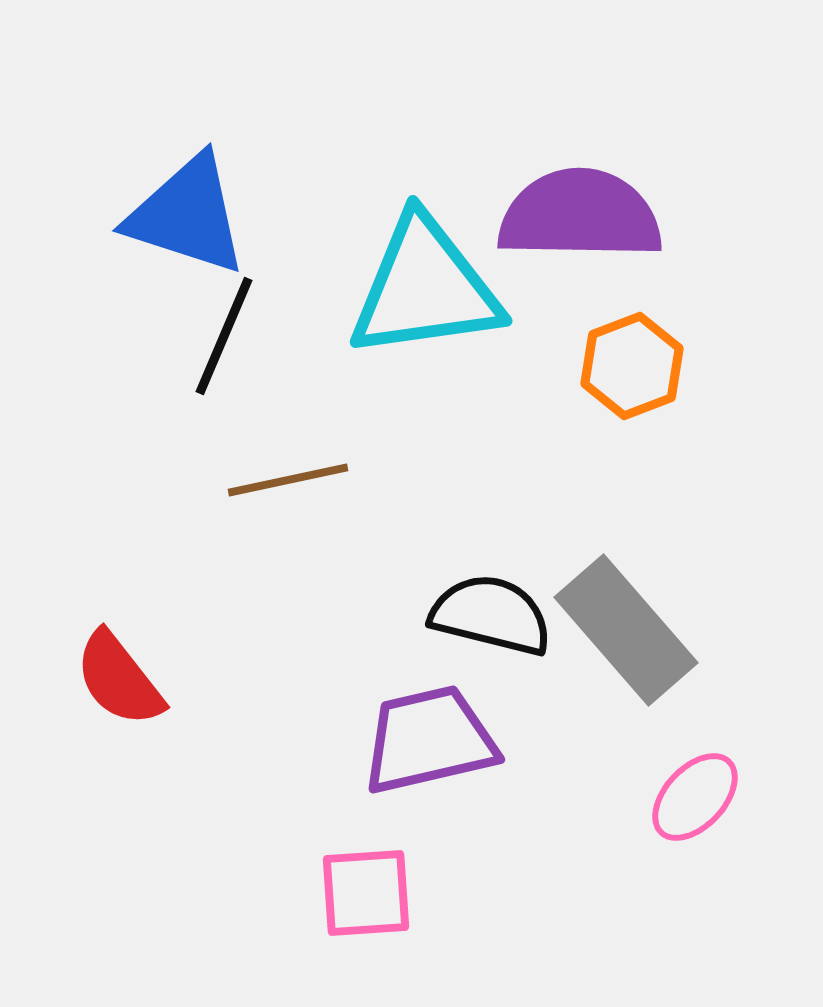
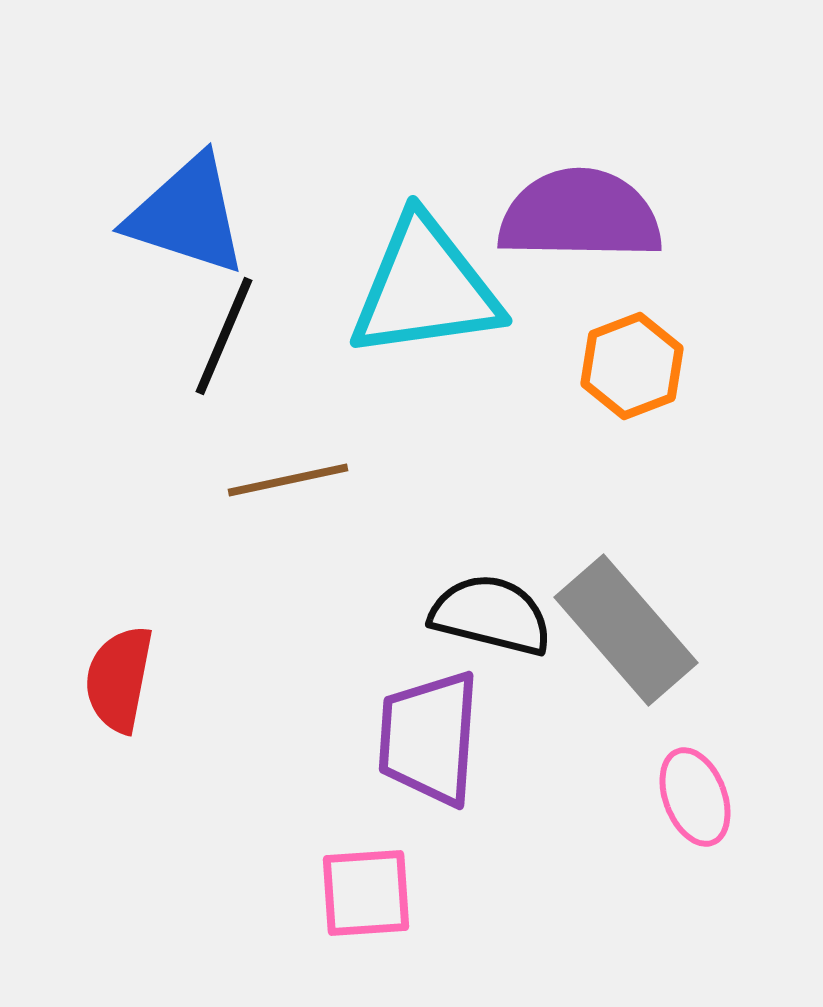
red semicircle: rotated 49 degrees clockwise
purple trapezoid: moved 2 px up; rotated 73 degrees counterclockwise
pink ellipse: rotated 64 degrees counterclockwise
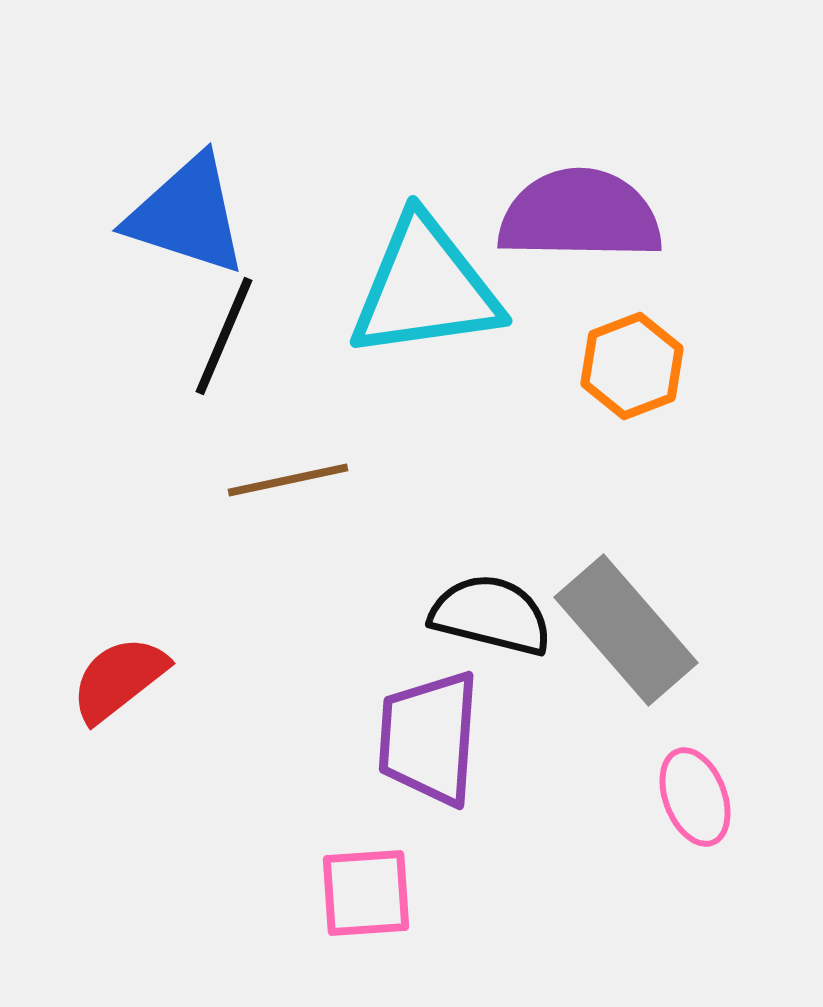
red semicircle: rotated 41 degrees clockwise
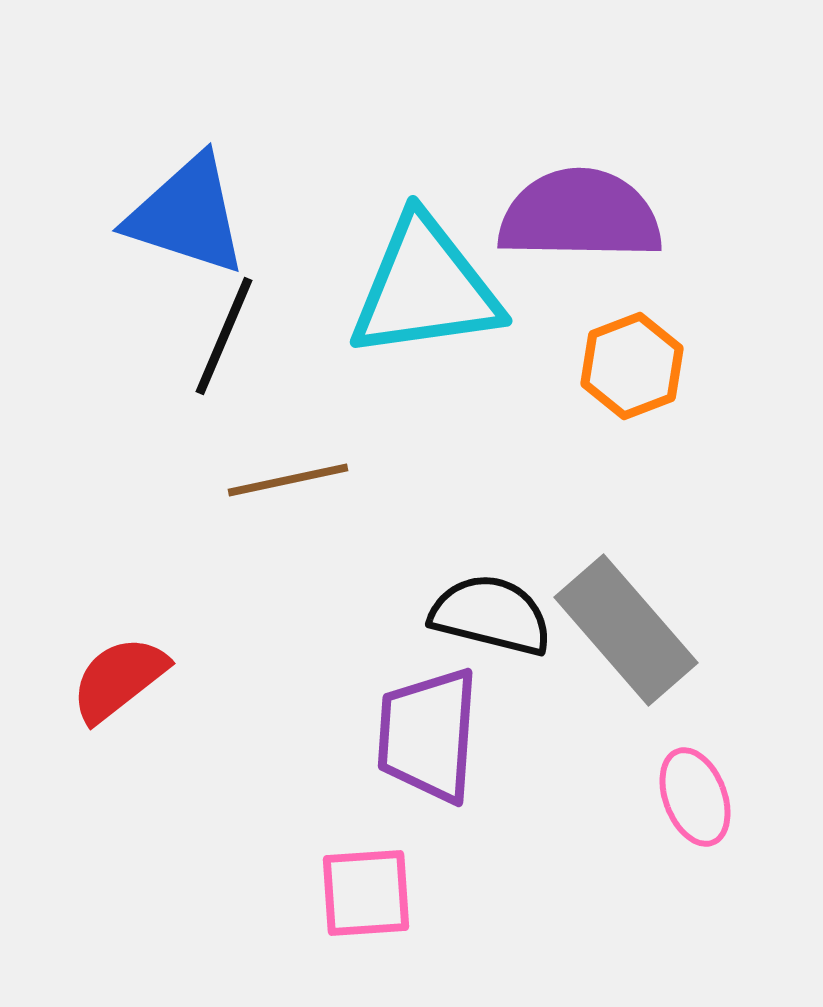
purple trapezoid: moved 1 px left, 3 px up
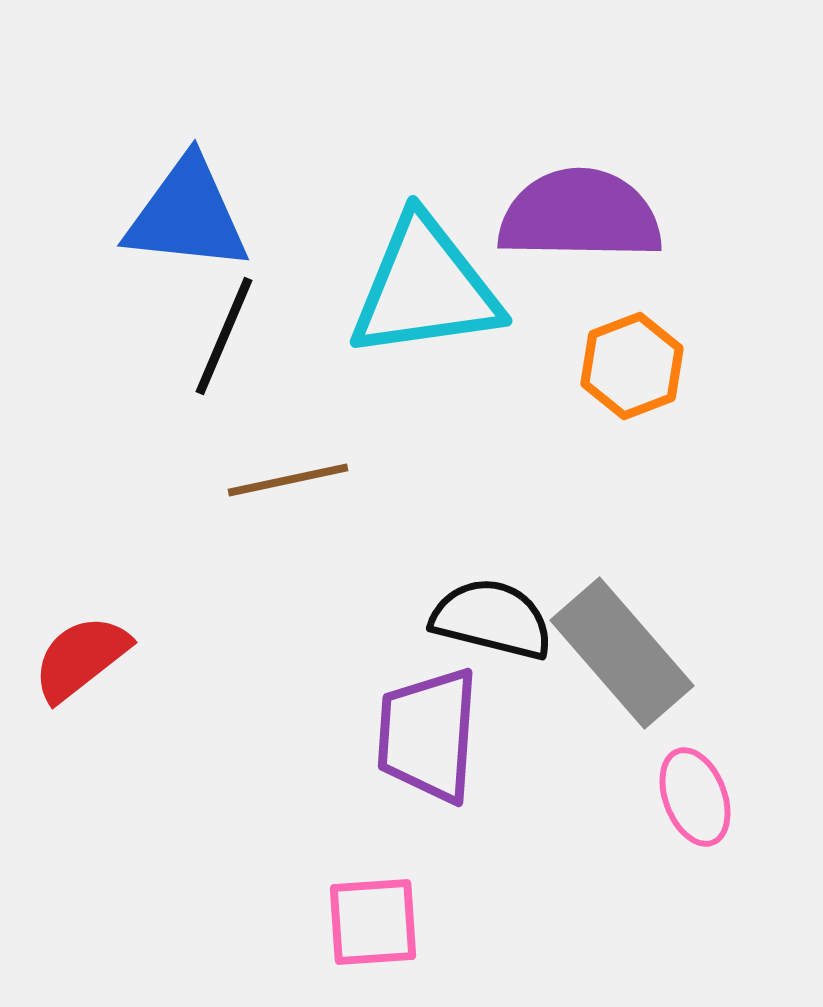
blue triangle: rotated 12 degrees counterclockwise
black semicircle: moved 1 px right, 4 px down
gray rectangle: moved 4 px left, 23 px down
red semicircle: moved 38 px left, 21 px up
pink square: moved 7 px right, 29 px down
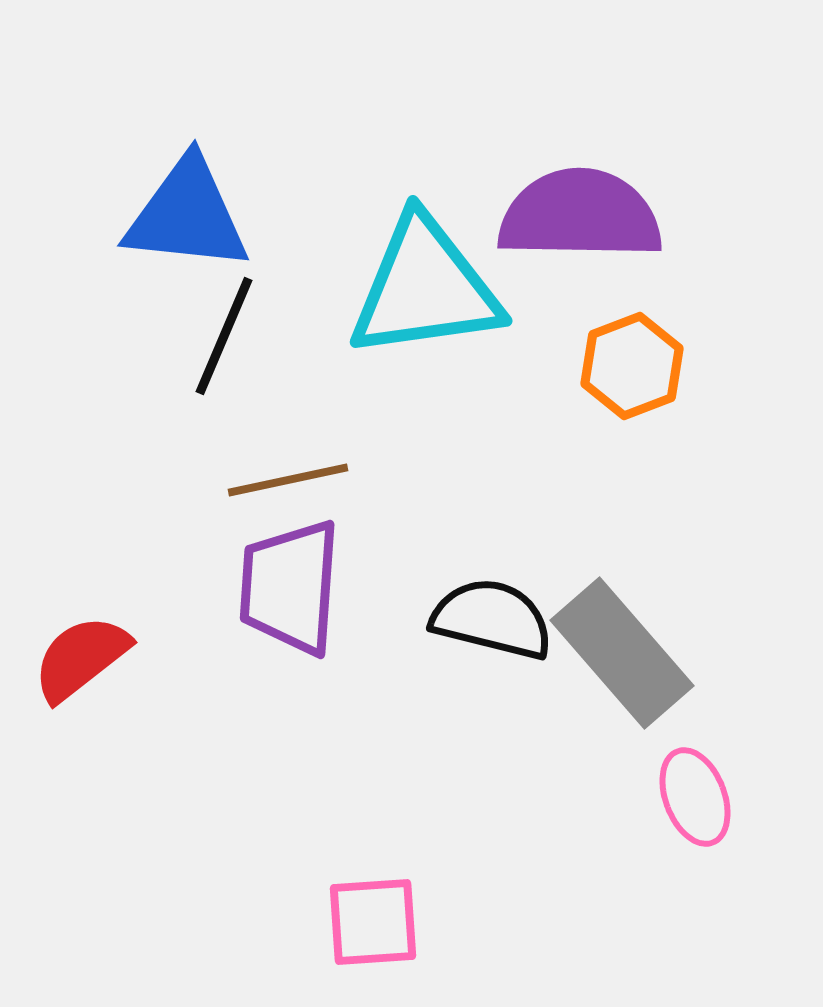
purple trapezoid: moved 138 px left, 148 px up
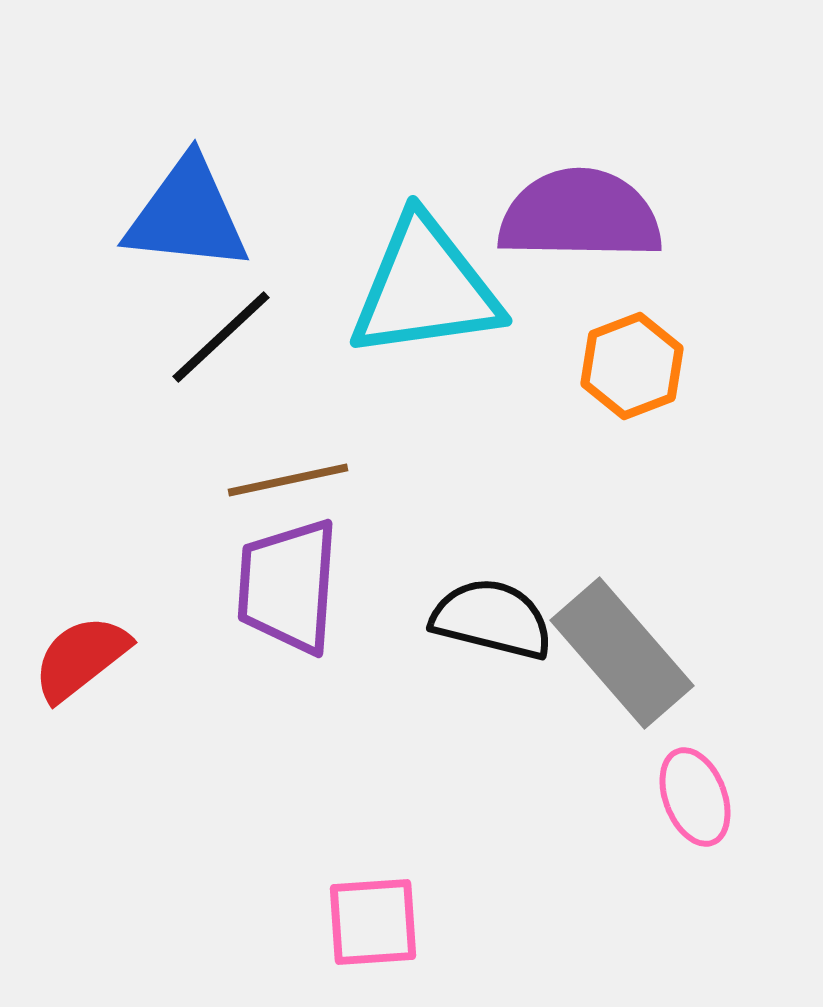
black line: moved 3 px left, 1 px down; rotated 24 degrees clockwise
purple trapezoid: moved 2 px left, 1 px up
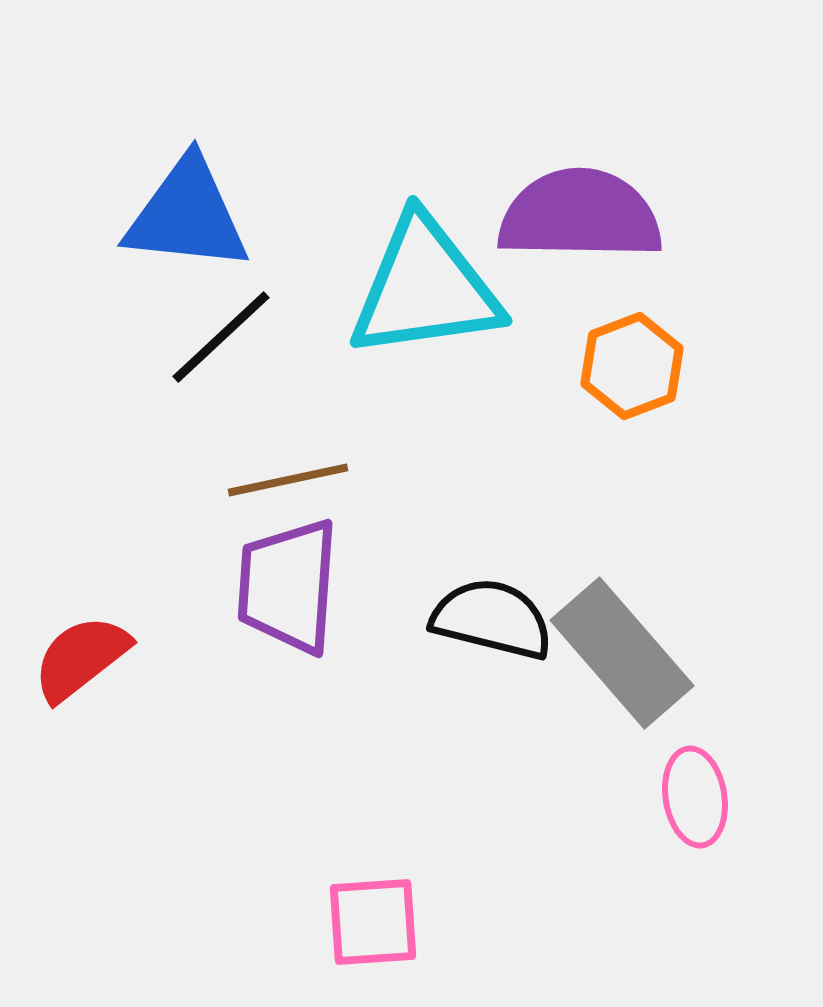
pink ellipse: rotated 12 degrees clockwise
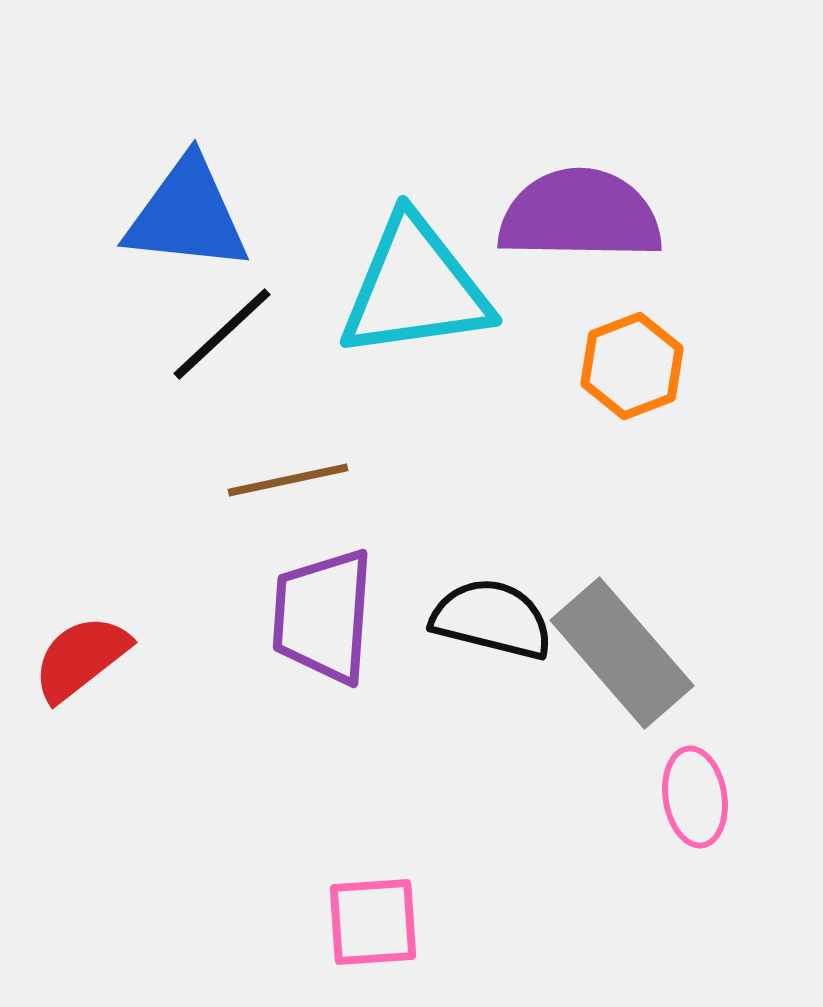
cyan triangle: moved 10 px left
black line: moved 1 px right, 3 px up
purple trapezoid: moved 35 px right, 30 px down
